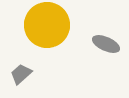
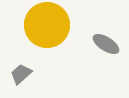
gray ellipse: rotated 8 degrees clockwise
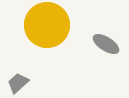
gray trapezoid: moved 3 px left, 9 px down
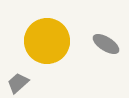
yellow circle: moved 16 px down
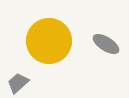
yellow circle: moved 2 px right
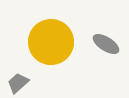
yellow circle: moved 2 px right, 1 px down
